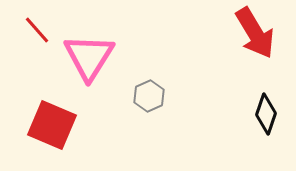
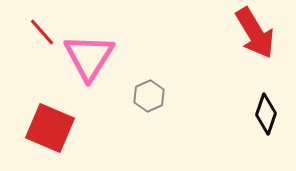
red line: moved 5 px right, 2 px down
red square: moved 2 px left, 3 px down
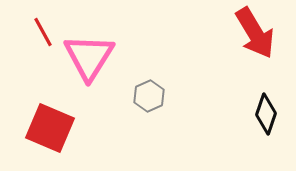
red line: moved 1 px right; rotated 12 degrees clockwise
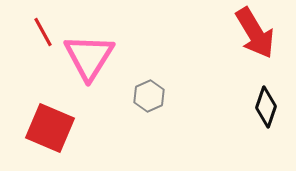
black diamond: moved 7 px up
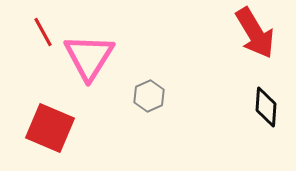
black diamond: rotated 15 degrees counterclockwise
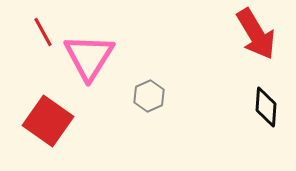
red arrow: moved 1 px right, 1 px down
red square: moved 2 px left, 7 px up; rotated 12 degrees clockwise
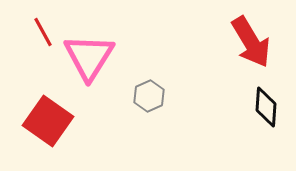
red arrow: moved 5 px left, 8 px down
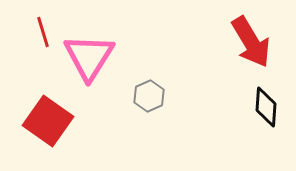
red line: rotated 12 degrees clockwise
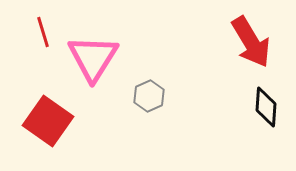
pink triangle: moved 4 px right, 1 px down
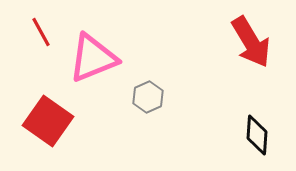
red line: moved 2 px left; rotated 12 degrees counterclockwise
pink triangle: rotated 36 degrees clockwise
gray hexagon: moved 1 px left, 1 px down
black diamond: moved 9 px left, 28 px down
